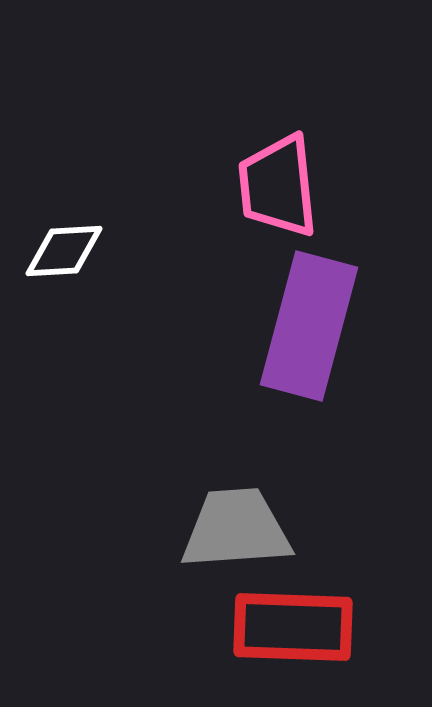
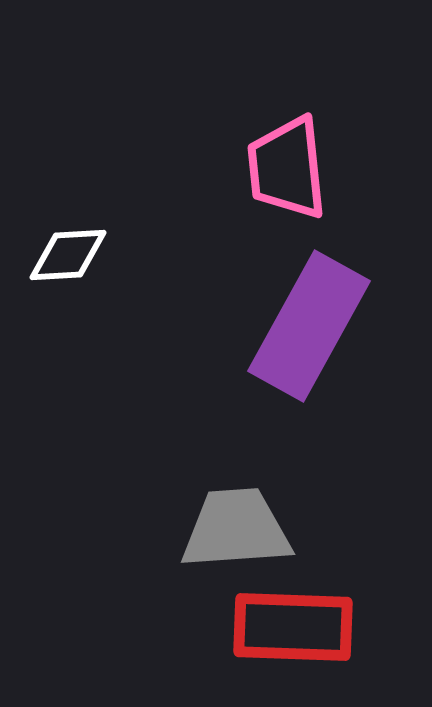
pink trapezoid: moved 9 px right, 18 px up
white diamond: moved 4 px right, 4 px down
purple rectangle: rotated 14 degrees clockwise
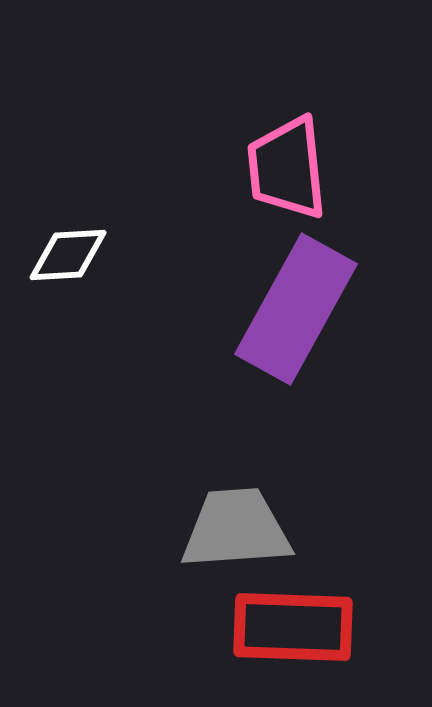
purple rectangle: moved 13 px left, 17 px up
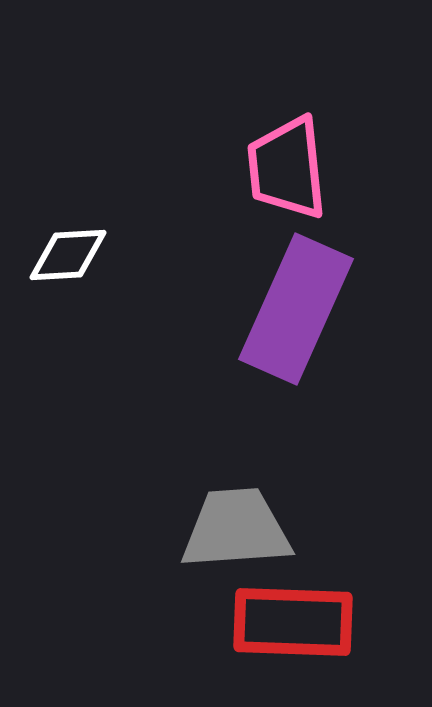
purple rectangle: rotated 5 degrees counterclockwise
red rectangle: moved 5 px up
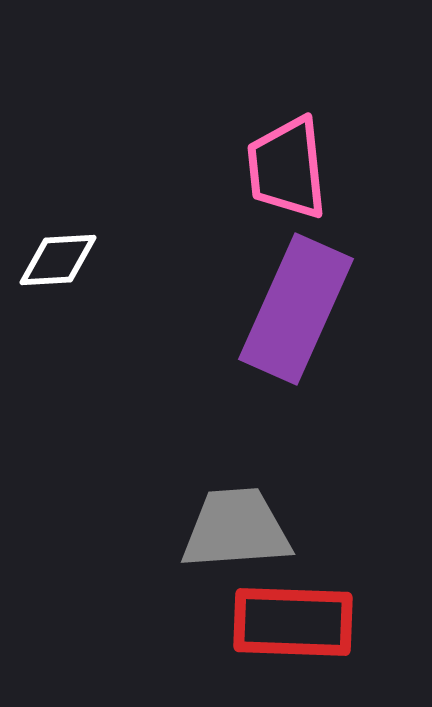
white diamond: moved 10 px left, 5 px down
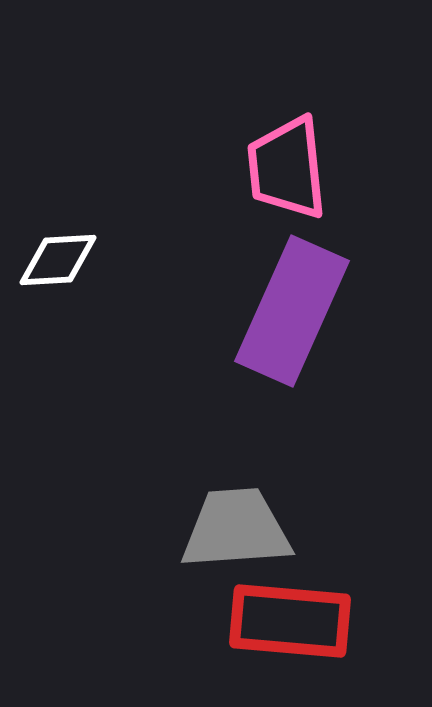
purple rectangle: moved 4 px left, 2 px down
red rectangle: moved 3 px left, 1 px up; rotated 3 degrees clockwise
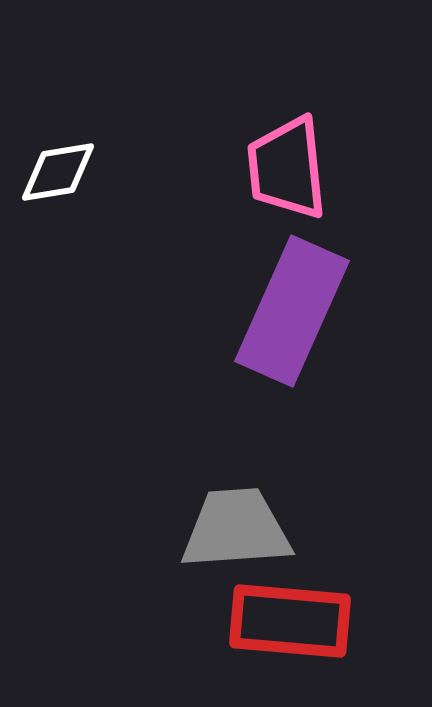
white diamond: moved 88 px up; rotated 6 degrees counterclockwise
